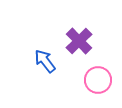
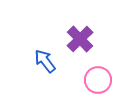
purple cross: moved 1 px right, 2 px up
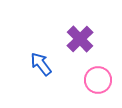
blue arrow: moved 4 px left, 3 px down
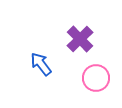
pink circle: moved 2 px left, 2 px up
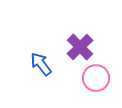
purple cross: moved 8 px down
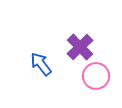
pink circle: moved 2 px up
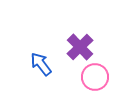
pink circle: moved 1 px left, 1 px down
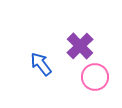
purple cross: moved 1 px up
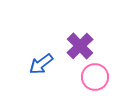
blue arrow: rotated 90 degrees counterclockwise
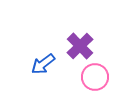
blue arrow: moved 2 px right
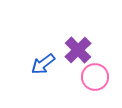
purple cross: moved 2 px left, 4 px down
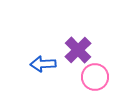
blue arrow: rotated 35 degrees clockwise
